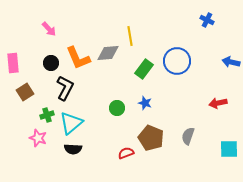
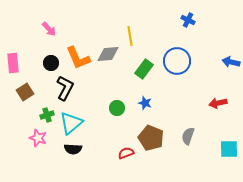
blue cross: moved 19 px left
gray diamond: moved 1 px down
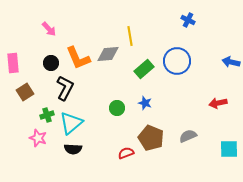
green rectangle: rotated 12 degrees clockwise
gray semicircle: rotated 48 degrees clockwise
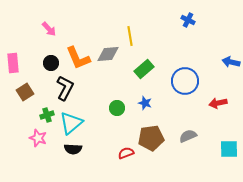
blue circle: moved 8 px right, 20 px down
brown pentagon: rotated 30 degrees counterclockwise
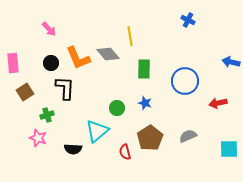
gray diamond: rotated 55 degrees clockwise
green rectangle: rotated 48 degrees counterclockwise
black L-shape: rotated 25 degrees counterclockwise
cyan triangle: moved 26 px right, 8 px down
brown pentagon: moved 1 px left; rotated 25 degrees counterclockwise
red semicircle: moved 1 px left, 1 px up; rotated 84 degrees counterclockwise
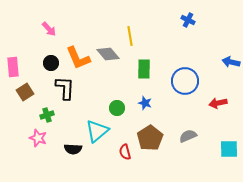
pink rectangle: moved 4 px down
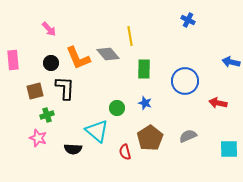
pink rectangle: moved 7 px up
brown square: moved 10 px right, 1 px up; rotated 18 degrees clockwise
red arrow: rotated 24 degrees clockwise
cyan triangle: rotated 40 degrees counterclockwise
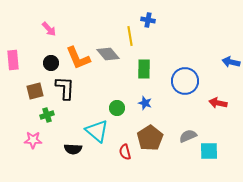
blue cross: moved 40 px left; rotated 16 degrees counterclockwise
pink star: moved 5 px left, 2 px down; rotated 18 degrees counterclockwise
cyan square: moved 20 px left, 2 px down
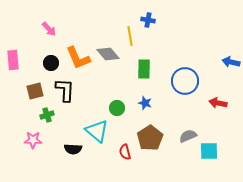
black L-shape: moved 2 px down
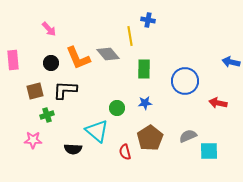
black L-shape: rotated 90 degrees counterclockwise
blue star: rotated 24 degrees counterclockwise
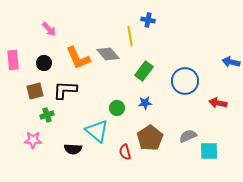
black circle: moved 7 px left
green rectangle: moved 2 px down; rotated 36 degrees clockwise
